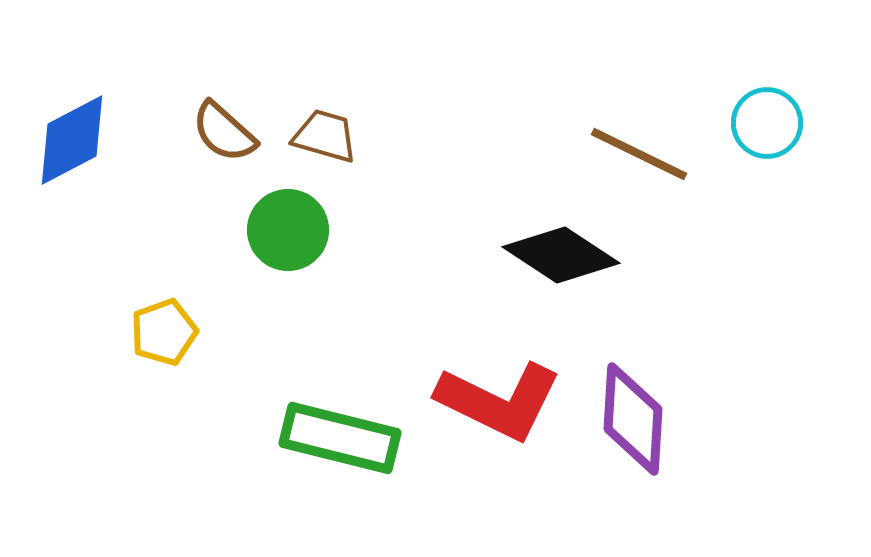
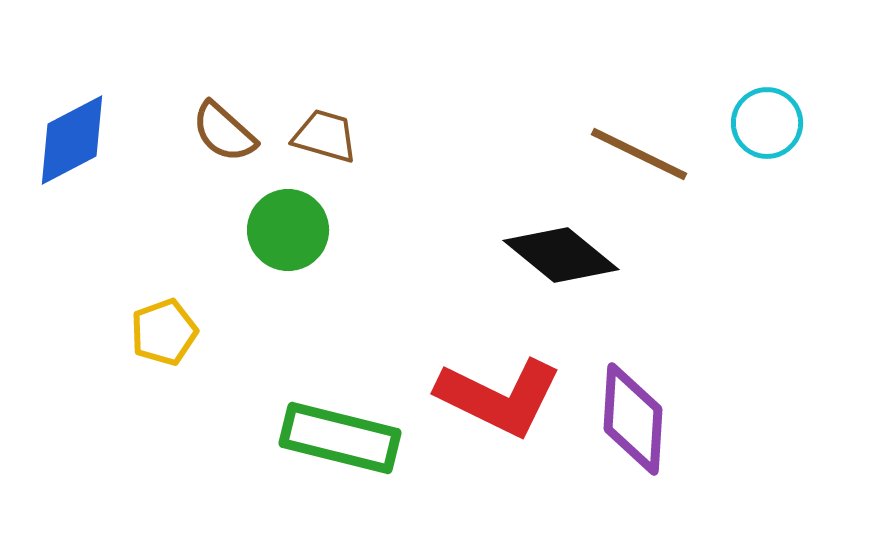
black diamond: rotated 6 degrees clockwise
red L-shape: moved 4 px up
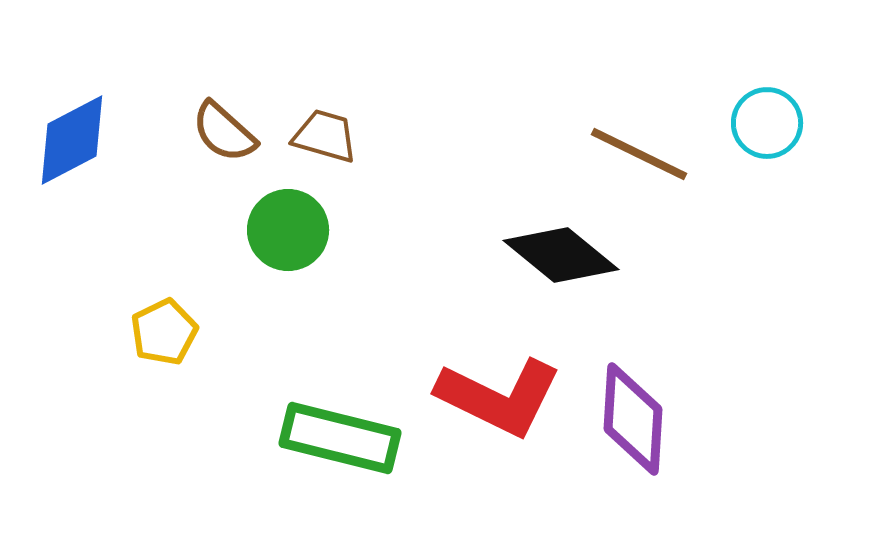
yellow pentagon: rotated 6 degrees counterclockwise
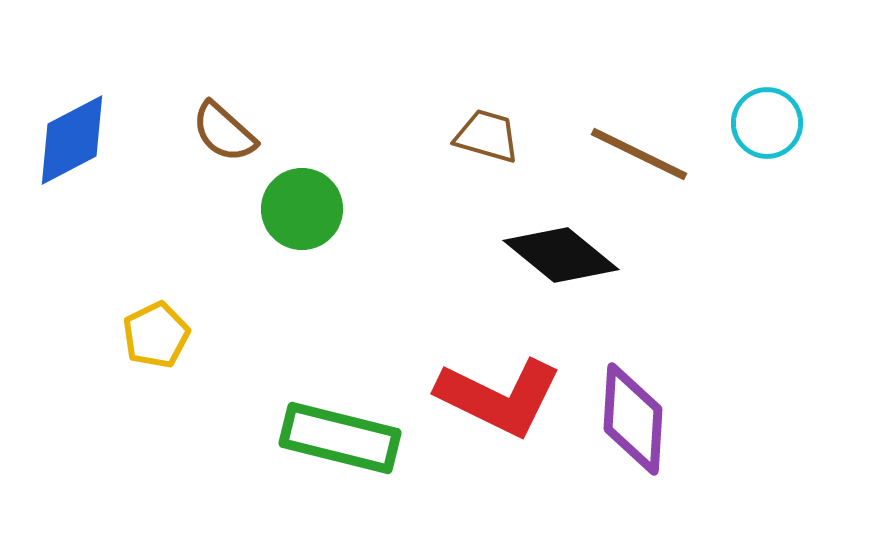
brown trapezoid: moved 162 px right
green circle: moved 14 px right, 21 px up
yellow pentagon: moved 8 px left, 3 px down
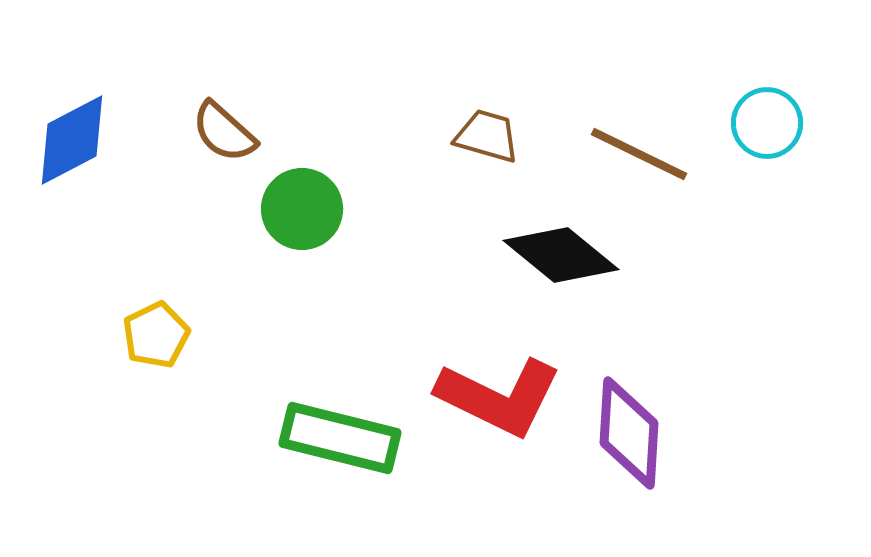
purple diamond: moved 4 px left, 14 px down
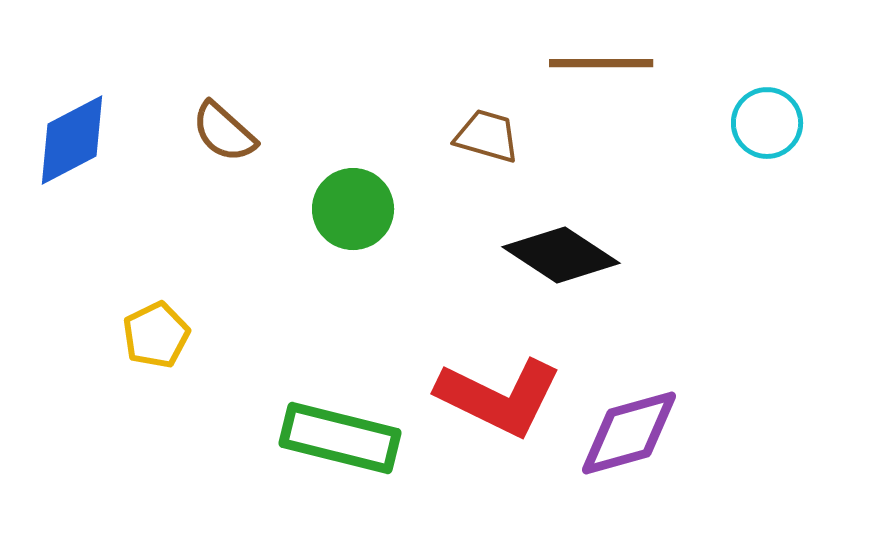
brown line: moved 38 px left, 91 px up; rotated 26 degrees counterclockwise
green circle: moved 51 px right
black diamond: rotated 6 degrees counterclockwise
purple diamond: rotated 71 degrees clockwise
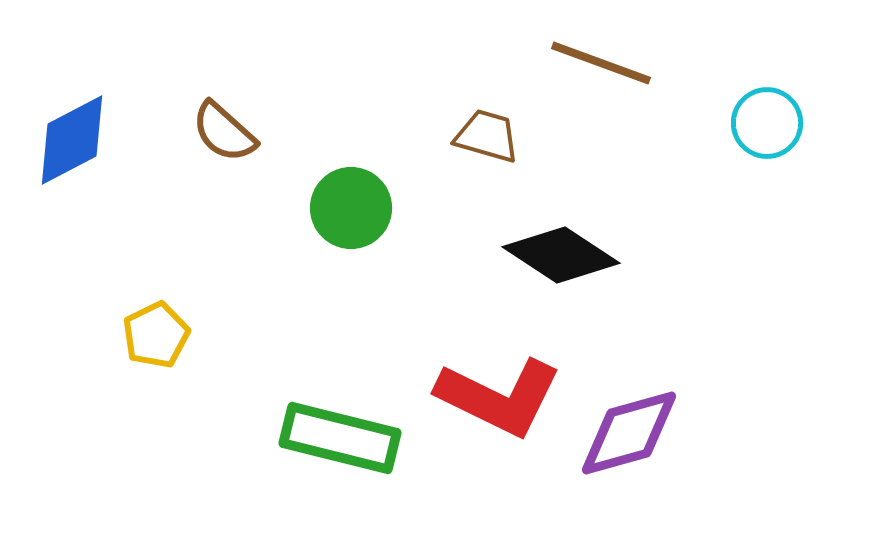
brown line: rotated 20 degrees clockwise
green circle: moved 2 px left, 1 px up
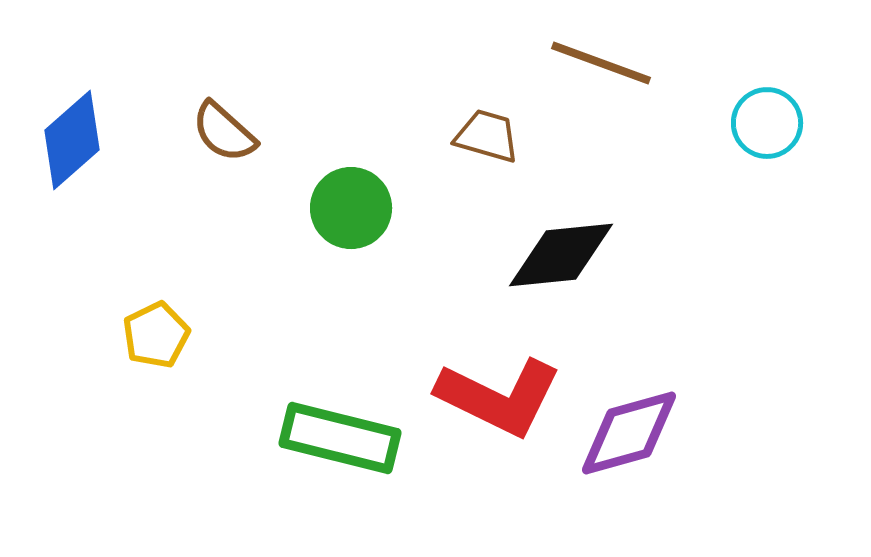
blue diamond: rotated 14 degrees counterclockwise
black diamond: rotated 39 degrees counterclockwise
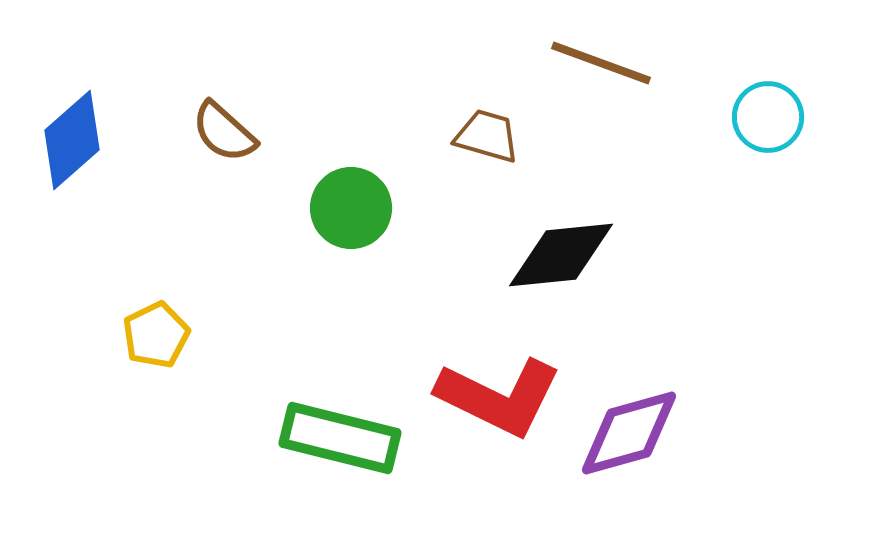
cyan circle: moved 1 px right, 6 px up
